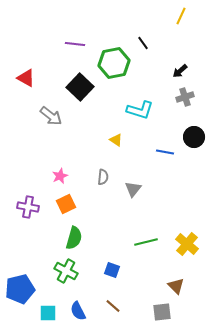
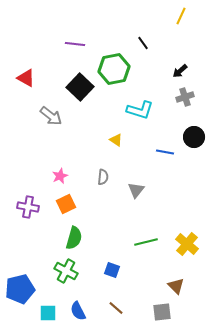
green hexagon: moved 6 px down
gray triangle: moved 3 px right, 1 px down
brown line: moved 3 px right, 2 px down
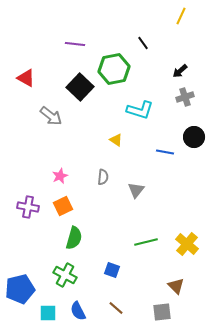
orange square: moved 3 px left, 2 px down
green cross: moved 1 px left, 4 px down
